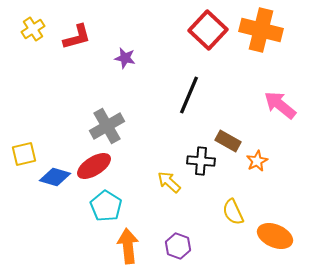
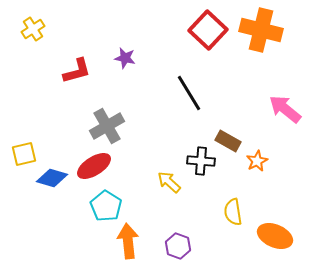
red L-shape: moved 34 px down
black line: moved 2 px up; rotated 54 degrees counterclockwise
pink arrow: moved 5 px right, 4 px down
blue diamond: moved 3 px left, 1 px down
yellow semicircle: rotated 16 degrees clockwise
orange arrow: moved 5 px up
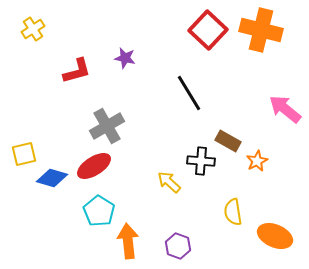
cyan pentagon: moved 7 px left, 5 px down
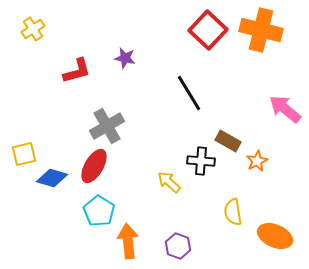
red ellipse: rotated 28 degrees counterclockwise
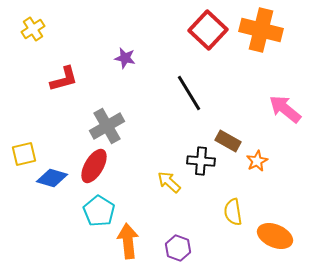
red L-shape: moved 13 px left, 8 px down
purple hexagon: moved 2 px down
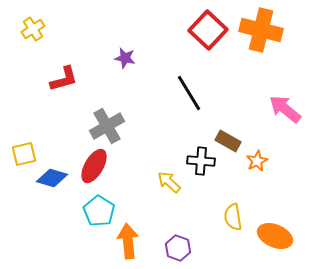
yellow semicircle: moved 5 px down
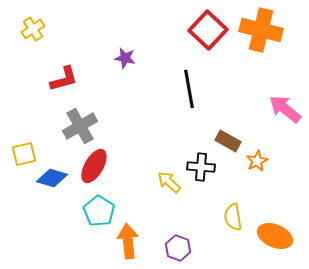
black line: moved 4 px up; rotated 21 degrees clockwise
gray cross: moved 27 px left
black cross: moved 6 px down
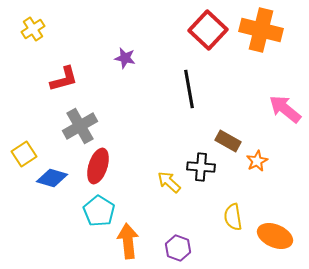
yellow square: rotated 20 degrees counterclockwise
red ellipse: moved 4 px right; rotated 12 degrees counterclockwise
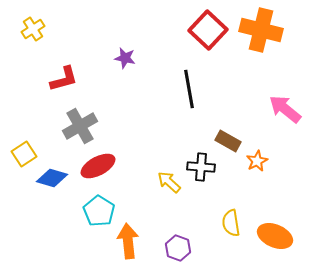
red ellipse: rotated 44 degrees clockwise
yellow semicircle: moved 2 px left, 6 px down
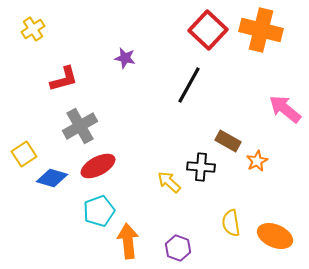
black line: moved 4 px up; rotated 39 degrees clockwise
cyan pentagon: rotated 20 degrees clockwise
